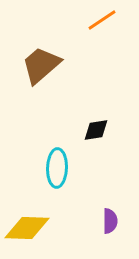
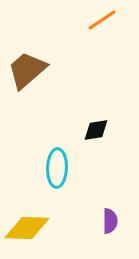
brown trapezoid: moved 14 px left, 5 px down
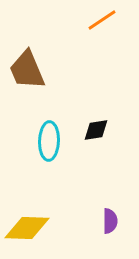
brown trapezoid: rotated 72 degrees counterclockwise
cyan ellipse: moved 8 px left, 27 px up
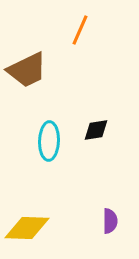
orange line: moved 22 px left, 10 px down; rotated 32 degrees counterclockwise
brown trapezoid: rotated 93 degrees counterclockwise
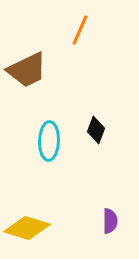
black diamond: rotated 60 degrees counterclockwise
yellow diamond: rotated 15 degrees clockwise
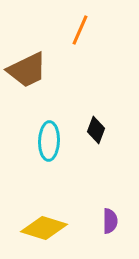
yellow diamond: moved 17 px right
